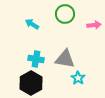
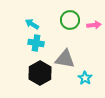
green circle: moved 5 px right, 6 px down
cyan cross: moved 16 px up
cyan star: moved 7 px right
black hexagon: moved 9 px right, 10 px up
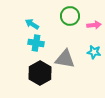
green circle: moved 4 px up
cyan star: moved 9 px right, 26 px up; rotated 24 degrees counterclockwise
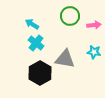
cyan cross: rotated 28 degrees clockwise
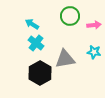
gray triangle: rotated 20 degrees counterclockwise
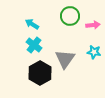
pink arrow: moved 1 px left
cyan cross: moved 2 px left, 2 px down
gray triangle: rotated 45 degrees counterclockwise
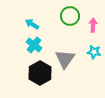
pink arrow: rotated 80 degrees counterclockwise
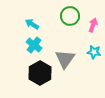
pink arrow: rotated 16 degrees clockwise
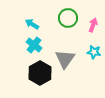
green circle: moved 2 px left, 2 px down
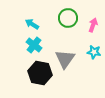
black hexagon: rotated 20 degrees counterclockwise
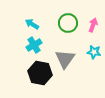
green circle: moved 5 px down
cyan cross: rotated 21 degrees clockwise
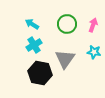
green circle: moved 1 px left, 1 px down
